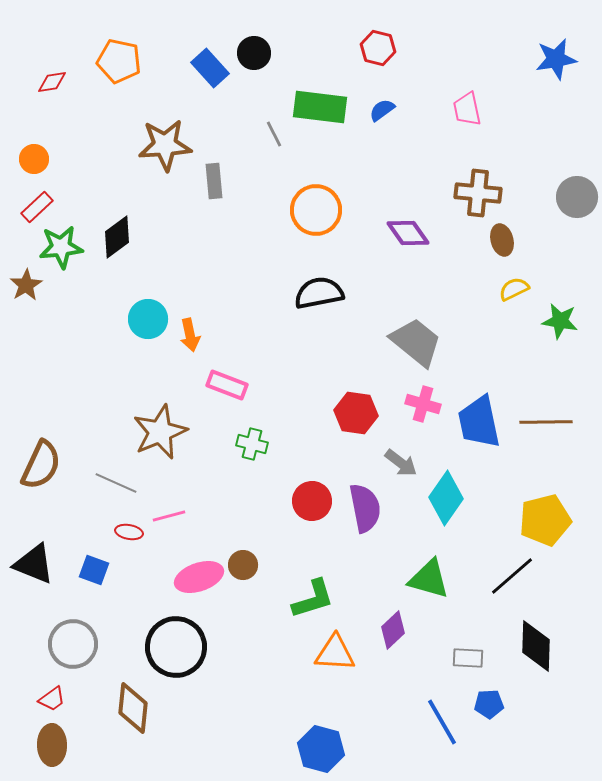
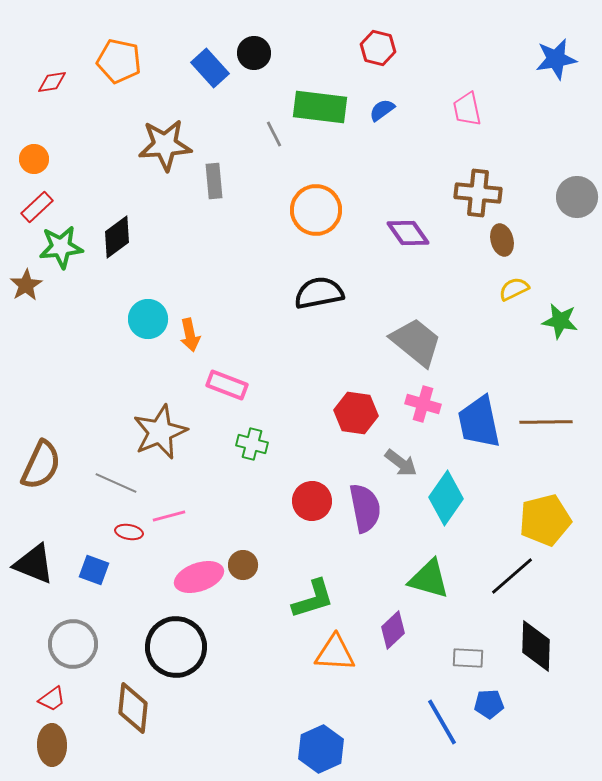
blue hexagon at (321, 749): rotated 21 degrees clockwise
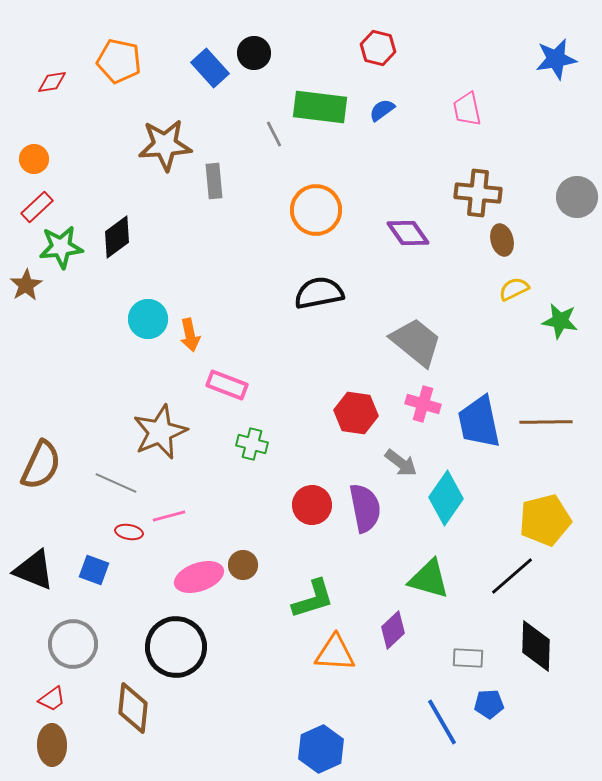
red circle at (312, 501): moved 4 px down
black triangle at (34, 564): moved 6 px down
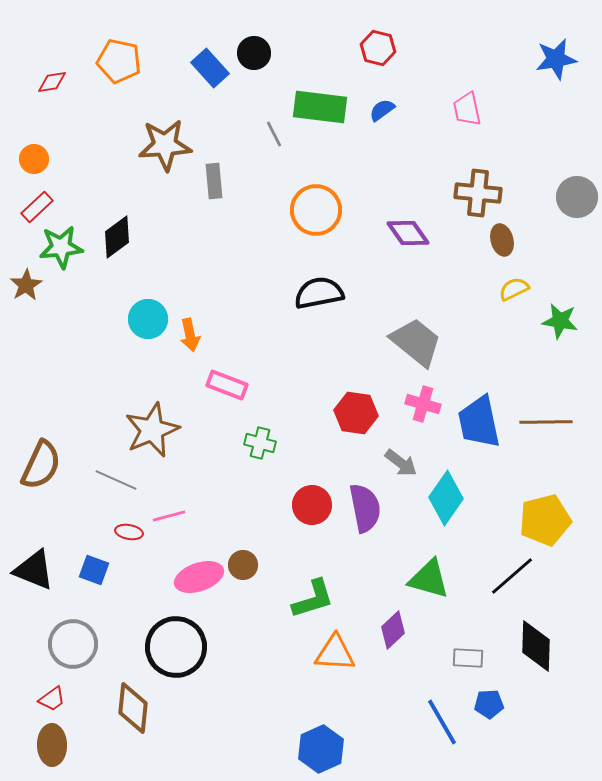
brown star at (160, 432): moved 8 px left, 2 px up
green cross at (252, 444): moved 8 px right, 1 px up
gray line at (116, 483): moved 3 px up
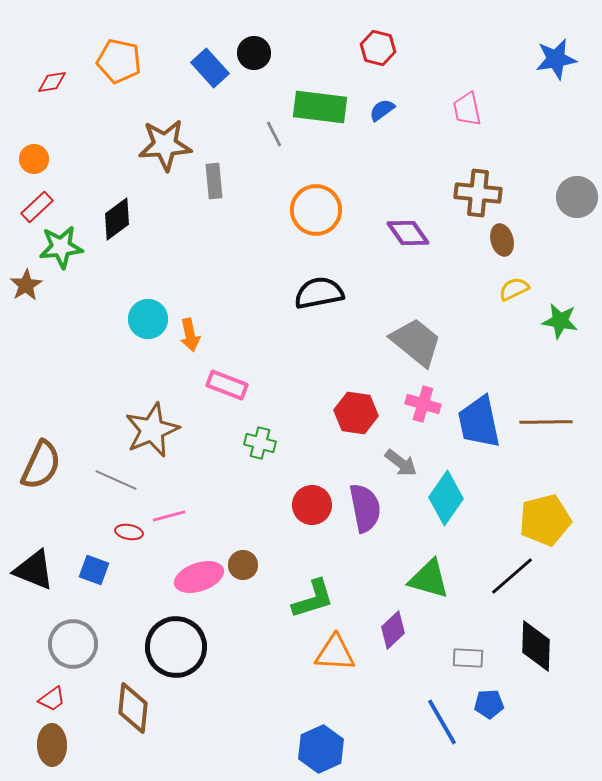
black diamond at (117, 237): moved 18 px up
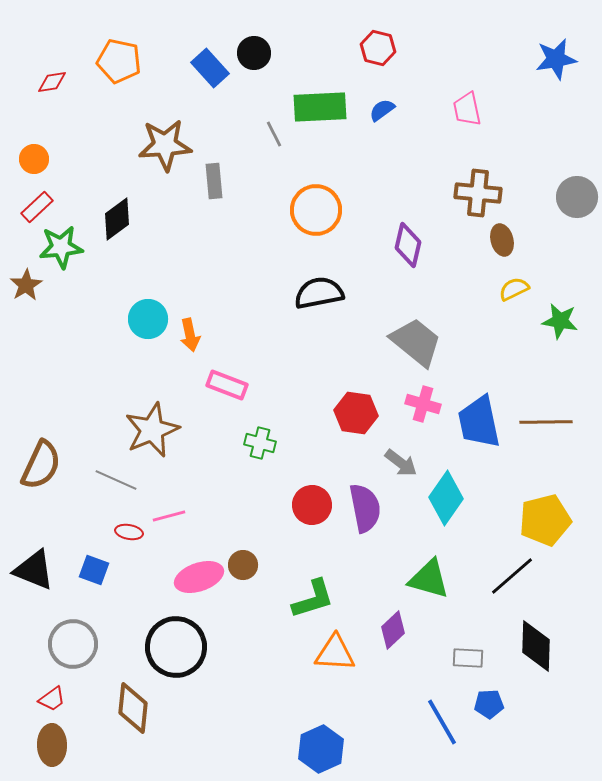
green rectangle at (320, 107): rotated 10 degrees counterclockwise
purple diamond at (408, 233): moved 12 px down; rotated 48 degrees clockwise
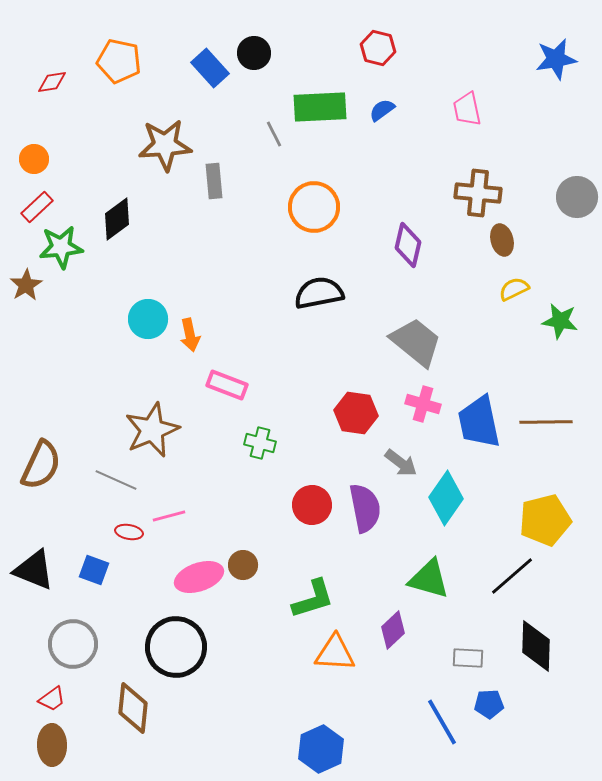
orange circle at (316, 210): moved 2 px left, 3 px up
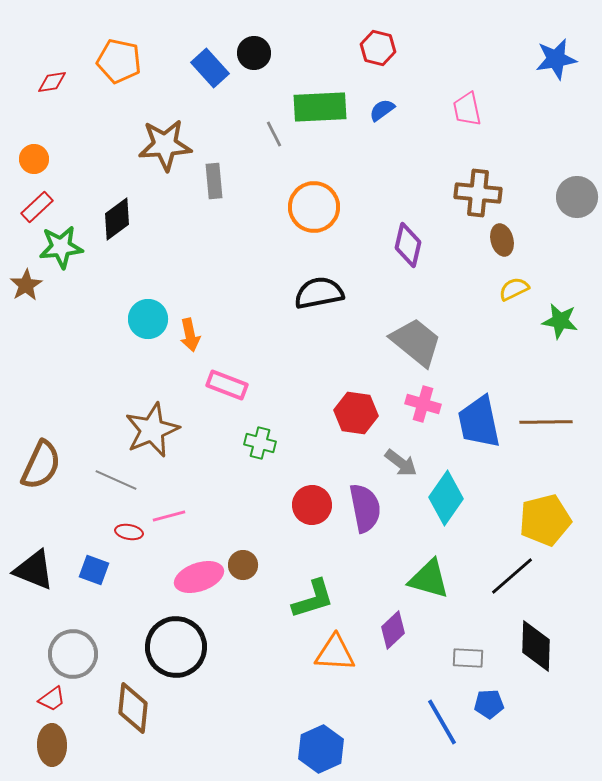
gray circle at (73, 644): moved 10 px down
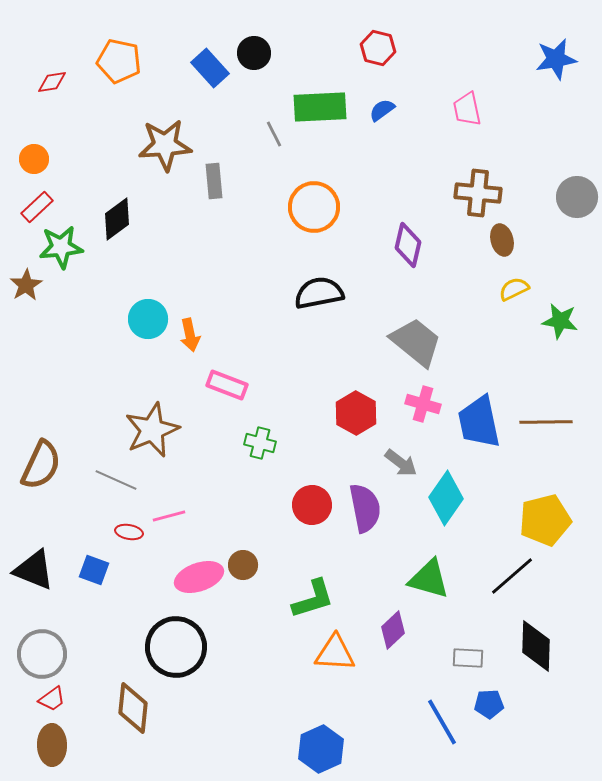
red hexagon at (356, 413): rotated 21 degrees clockwise
gray circle at (73, 654): moved 31 px left
